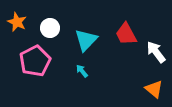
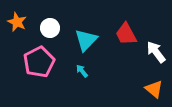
pink pentagon: moved 4 px right, 1 px down
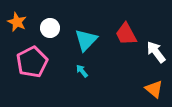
pink pentagon: moved 7 px left
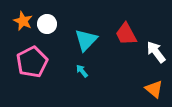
orange star: moved 6 px right, 1 px up
white circle: moved 3 px left, 4 px up
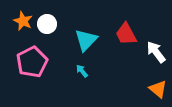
orange triangle: moved 4 px right
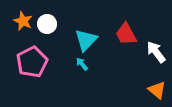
cyan arrow: moved 7 px up
orange triangle: moved 1 px left, 1 px down
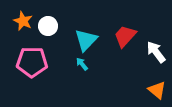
white circle: moved 1 px right, 2 px down
red trapezoid: moved 1 px left, 2 px down; rotated 70 degrees clockwise
pink pentagon: rotated 28 degrees clockwise
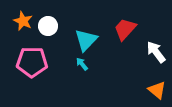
red trapezoid: moved 7 px up
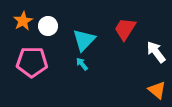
orange star: rotated 18 degrees clockwise
red trapezoid: rotated 10 degrees counterclockwise
cyan triangle: moved 2 px left
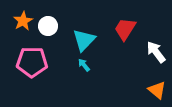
cyan arrow: moved 2 px right, 1 px down
